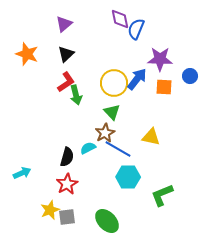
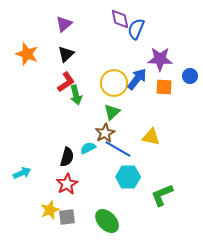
green triangle: rotated 30 degrees clockwise
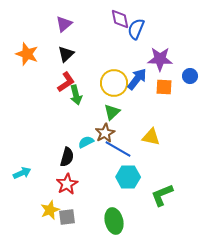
cyan semicircle: moved 2 px left, 6 px up
green ellipse: moved 7 px right; rotated 30 degrees clockwise
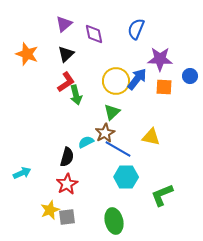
purple diamond: moved 26 px left, 15 px down
yellow circle: moved 2 px right, 2 px up
cyan hexagon: moved 2 px left
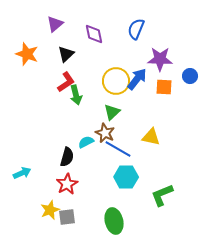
purple triangle: moved 9 px left
brown star: rotated 18 degrees counterclockwise
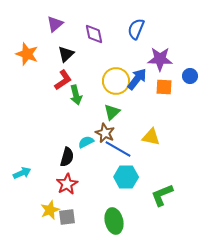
red L-shape: moved 3 px left, 2 px up
